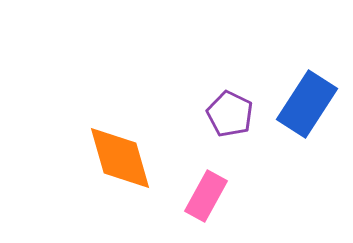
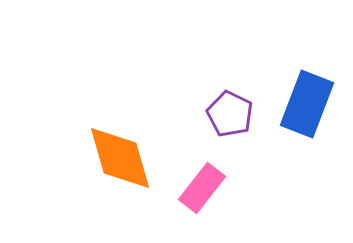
blue rectangle: rotated 12 degrees counterclockwise
pink rectangle: moved 4 px left, 8 px up; rotated 9 degrees clockwise
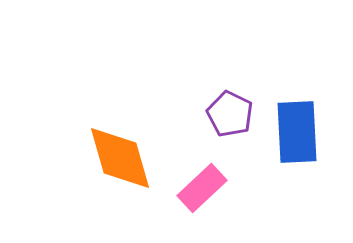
blue rectangle: moved 10 px left, 28 px down; rotated 24 degrees counterclockwise
pink rectangle: rotated 9 degrees clockwise
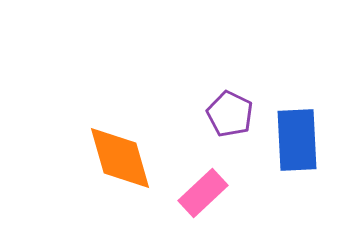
blue rectangle: moved 8 px down
pink rectangle: moved 1 px right, 5 px down
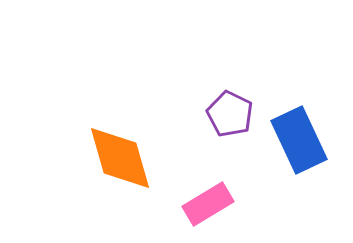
blue rectangle: moved 2 px right; rotated 22 degrees counterclockwise
pink rectangle: moved 5 px right, 11 px down; rotated 12 degrees clockwise
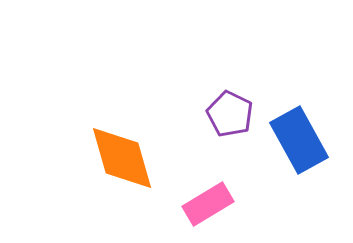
blue rectangle: rotated 4 degrees counterclockwise
orange diamond: moved 2 px right
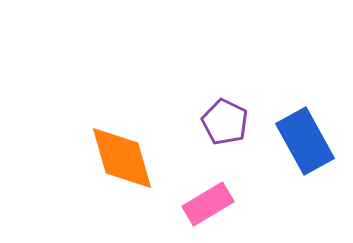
purple pentagon: moved 5 px left, 8 px down
blue rectangle: moved 6 px right, 1 px down
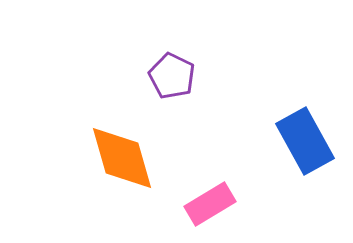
purple pentagon: moved 53 px left, 46 px up
pink rectangle: moved 2 px right
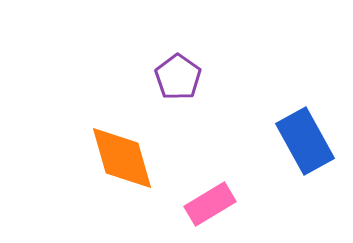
purple pentagon: moved 6 px right, 1 px down; rotated 9 degrees clockwise
